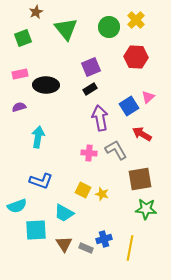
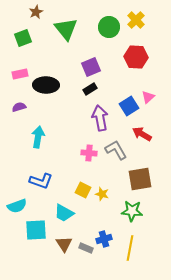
green star: moved 14 px left, 2 px down
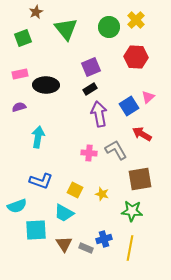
purple arrow: moved 1 px left, 4 px up
yellow square: moved 8 px left
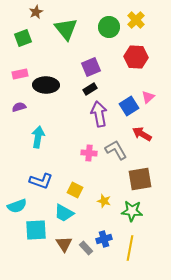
yellow star: moved 2 px right, 7 px down
gray rectangle: rotated 24 degrees clockwise
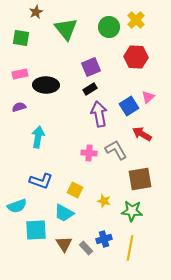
green square: moved 2 px left; rotated 30 degrees clockwise
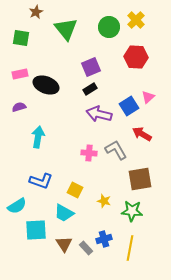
black ellipse: rotated 20 degrees clockwise
purple arrow: rotated 65 degrees counterclockwise
cyan semicircle: rotated 12 degrees counterclockwise
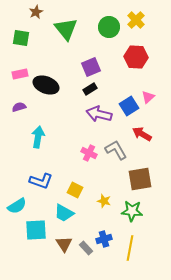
pink cross: rotated 21 degrees clockwise
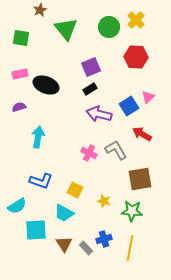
brown star: moved 4 px right, 2 px up
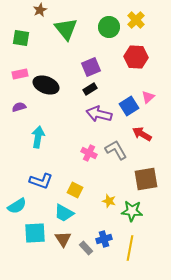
brown square: moved 6 px right
yellow star: moved 5 px right
cyan square: moved 1 px left, 3 px down
brown triangle: moved 1 px left, 5 px up
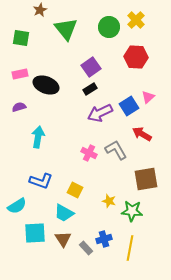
purple square: rotated 12 degrees counterclockwise
purple arrow: moved 1 px right, 1 px up; rotated 40 degrees counterclockwise
